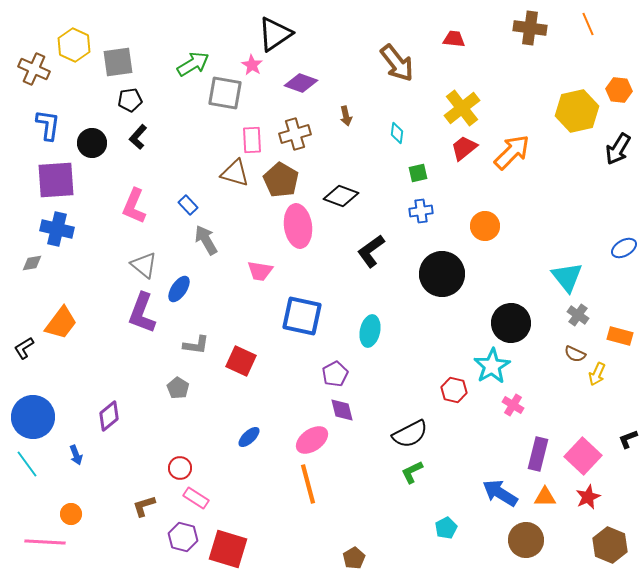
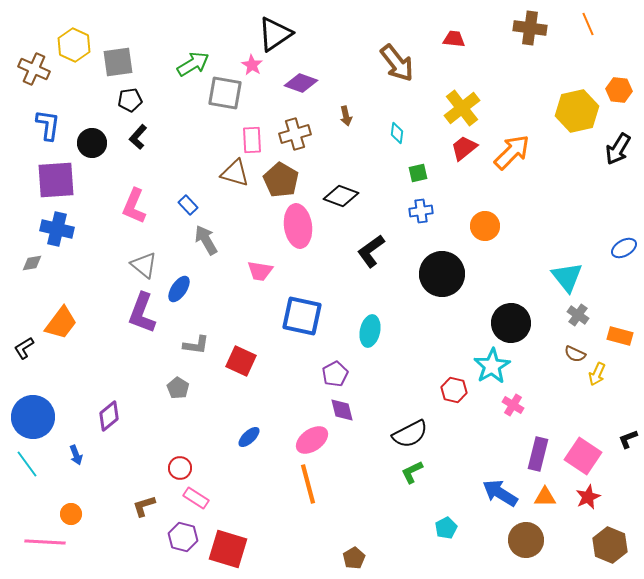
pink square at (583, 456): rotated 9 degrees counterclockwise
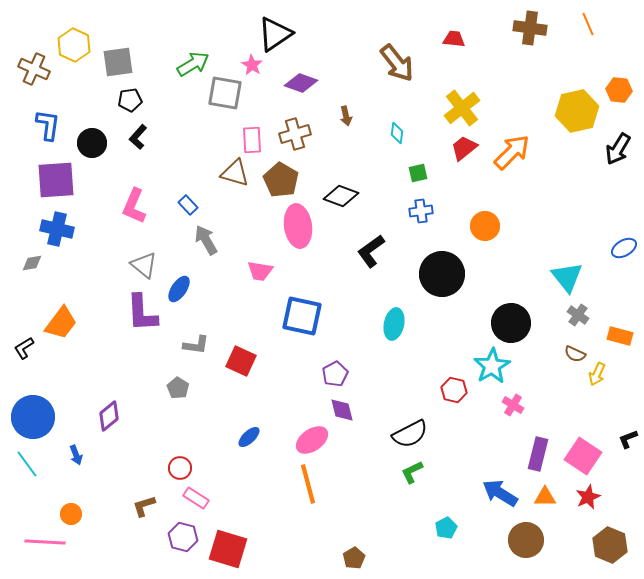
purple L-shape at (142, 313): rotated 24 degrees counterclockwise
cyan ellipse at (370, 331): moved 24 px right, 7 px up
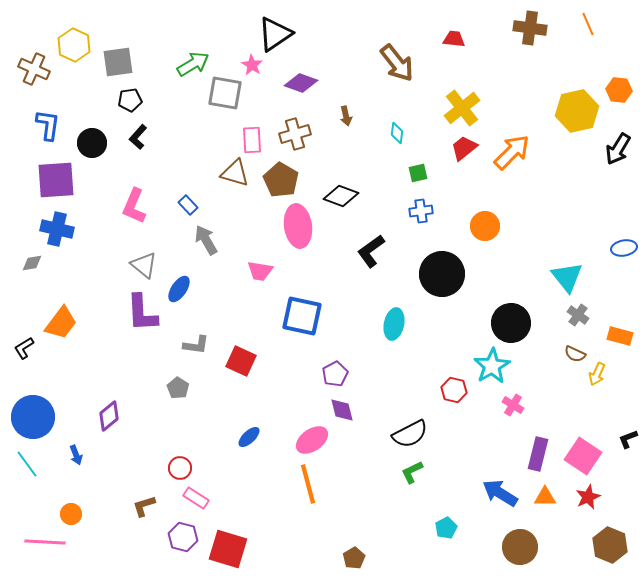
blue ellipse at (624, 248): rotated 20 degrees clockwise
brown circle at (526, 540): moved 6 px left, 7 px down
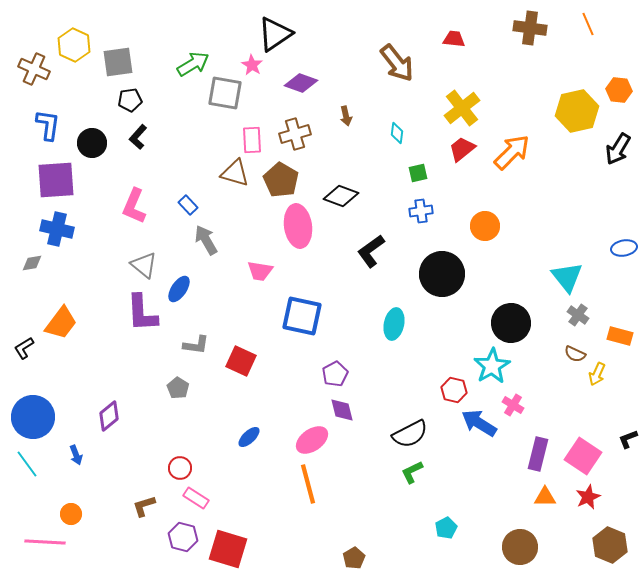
red trapezoid at (464, 148): moved 2 px left, 1 px down
blue arrow at (500, 493): moved 21 px left, 70 px up
